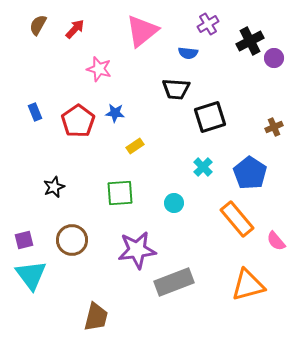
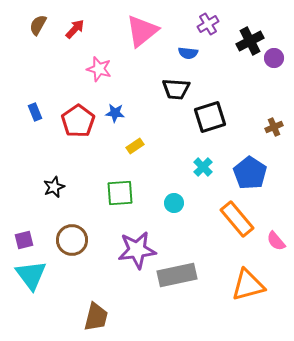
gray rectangle: moved 3 px right, 7 px up; rotated 9 degrees clockwise
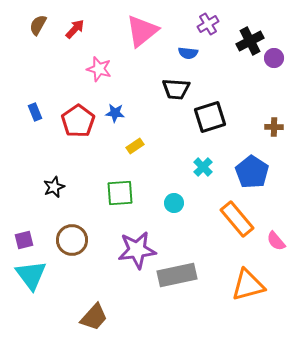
brown cross: rotated 24 degrees clockwise
blue pentagon: moved 2 px right, 1 px up
brown trapezoid: moved 2 px left; rotated 28 degrees clockwise
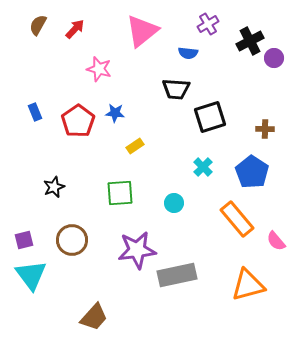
brown cross: moved 9 px left, 2 px down
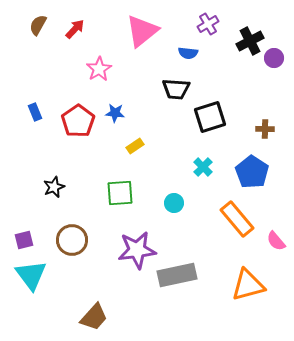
pink star: rotated 25 degrees clockwise
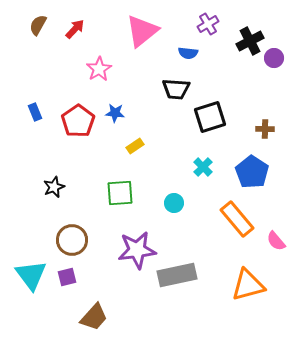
purple square: moved 43 px right, 37 px down
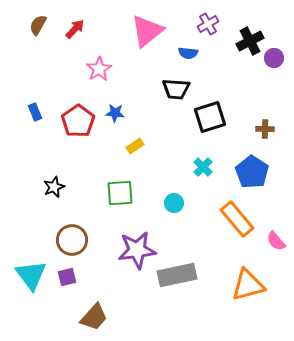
pink triangle: moved 5 px right
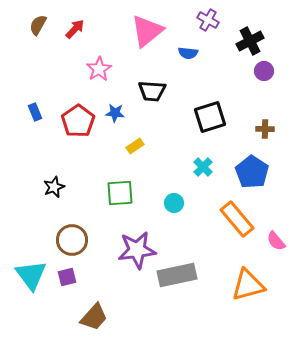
purple cross: moved 4 px up; rotated 30 degrees counterclockwise
purple circle: moved 10 px left, 13 px down
black trapezoid: moved 24 px left, 2 px down
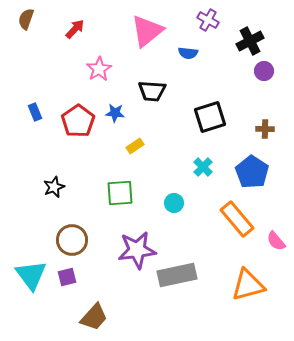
brown semicircle: moved 12 px left, 6 px up; rotated 10 degrees counterclockwise
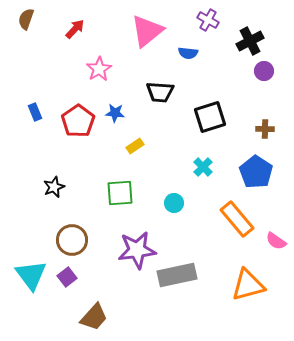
black trapezoid: moved 8 px right, 1 px down
blue pentagon: moved 4 px right
pink semicircle: rotated 15 degrees counterclockwise
purple square: rotated 24 degrees counterclockwise
